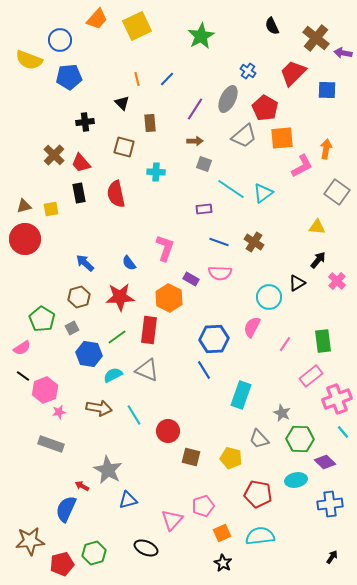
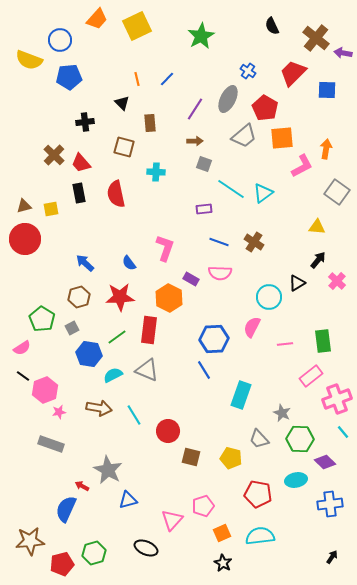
pink line at (285, 344): rotated 49 degrees clockwise
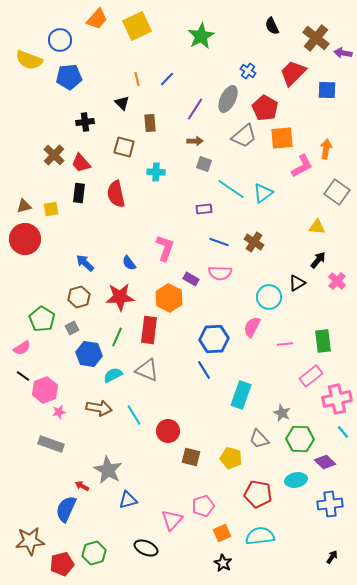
black rectangle at (79, 193): rotated 18 degrees clockwise
green line at (117, 337): rotated 30 degrees counterclockwise
pink cross at (337, 399): rotated 8 degrees clockwise
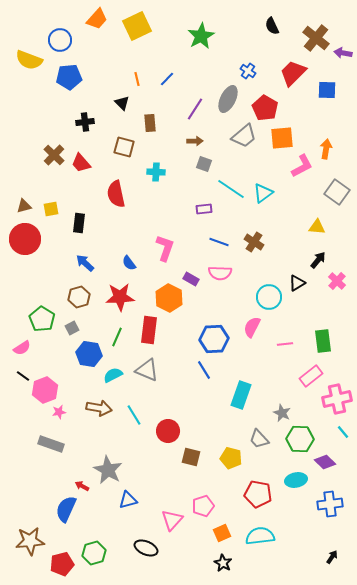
black rectangle at (79, 193): moved 30 px down
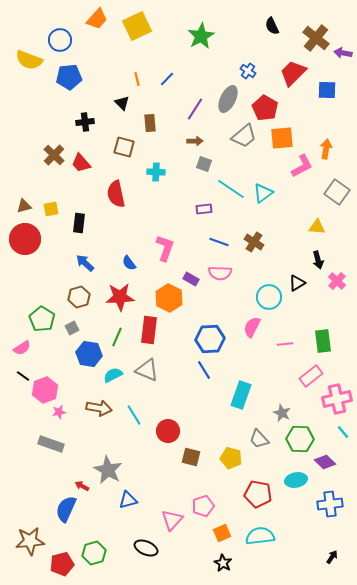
black arrow at (318, 260): rotated 126 degrees clockwise
blue hexagon at (214, 339): moved 4 px left
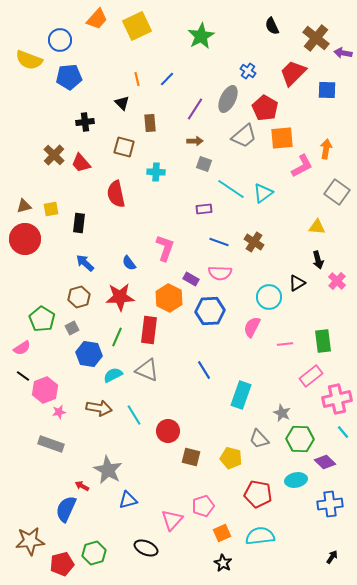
blue hexagon at (210, 339): moved 28 px up
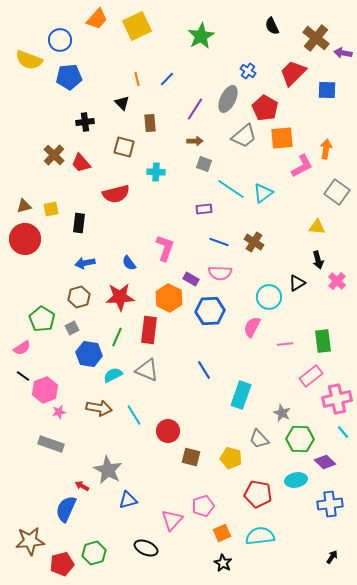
red semicircle at (116, 194): rotated 92 degrees counterclockwise
blue arrow at (85, 263): rotated 54 degrees counterclockwise
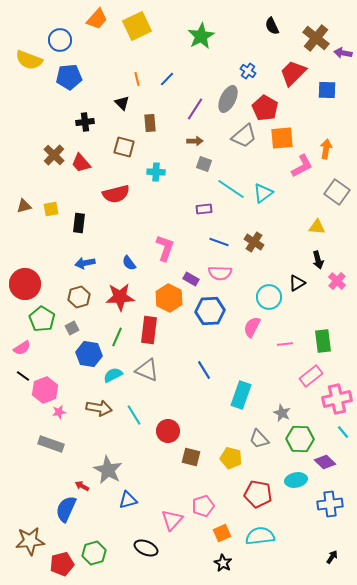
red circle at (25, 239): moved 45 px down
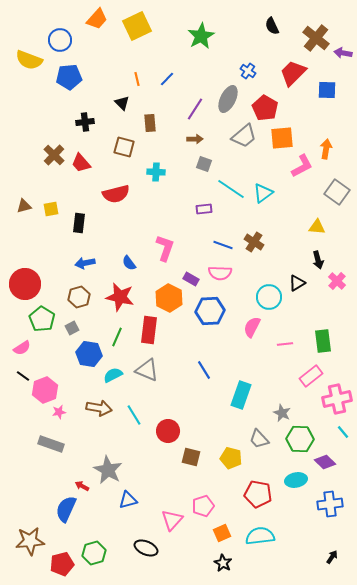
brown arrow at (195, 141): moved 2 px up
blue line at (219, 242): moved 4 px right, 3 px down
red star at (120, 297): rotated 16 degrees clockwise
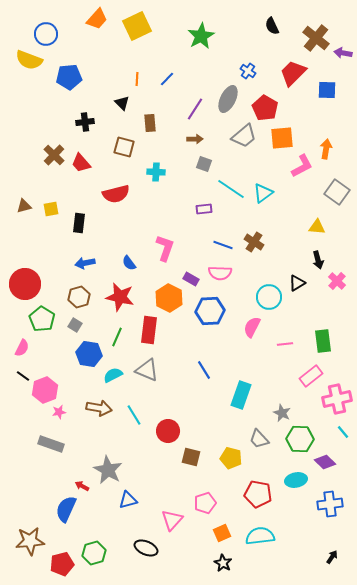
blue circle at (60, 40): moved 14 px left, 6 px up
orange line at (137, 79): rotated 16 degrees clockwise
gray square at (72, 328): moved 3 px right, 3 px up; rotated 32 degrees counterclockwise
pink semicircle at (22, 348): rotated 30 degrees counterclockwise
pink pentagon at (203, 506): moved 2 px right, 3 px up
